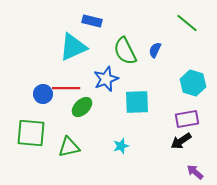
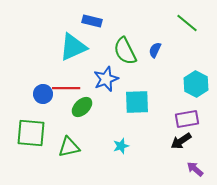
cyan hexagon: moved 3 px right, 1 px down; rotated 10 degrees clockwise
purple arrow: moved 3 px up
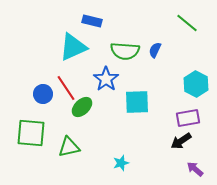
green semicircle: rotated 60 degrees counterclockwise
blue star: rotated 15 degrees counterclockwise
red line: rotated 56 degrees clockwise
purple rectangle: moved 1 px right, 1 px up
cyan star: moved 17 px down
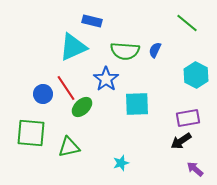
cyan hexagon: moved 9 px up
cyan square: moved 2 px down
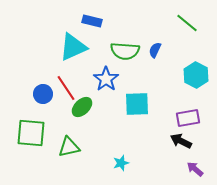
black arrow: rotated 60 degrees clockwise
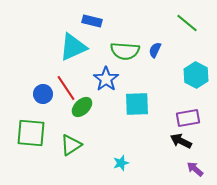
green triangle: moved 2 px right, 2 px up; rotated 20 degrees counterclockwise
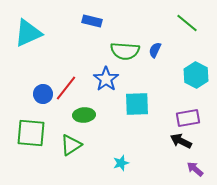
cyan triangle: moved 45 px left, 14 px up
red line: rotated 72 degrees clockwise
green ellipse: moved 2 px right, 8 px down; rotated 40 degrees clockwise
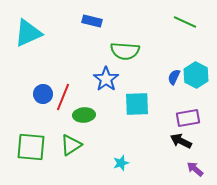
green line: moved 2 px left, 1 px up; rotated 15 degrees counterclockwise
blue semicircle: moved 19 px right, 27 px down
red line: moved 3 px left, 9 px down; rotated 16 degrees counterclockwise
green square: moved 14 px down
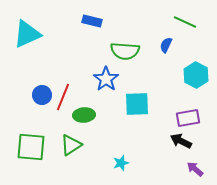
cyan triangle: moved 1 px left, 1 px down
blue semicircle: moved 8 px left, 32 px up
blue circle: moved 1 px left, 1 px down
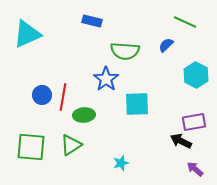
blue semicircle: rotated 21 degrees clockwise
red line: rotated 12 degrees counterclockwise
purple rectangle: moved 6 px right, 4 px down
